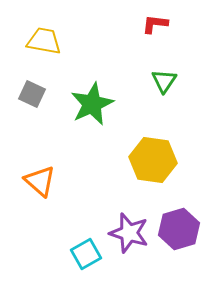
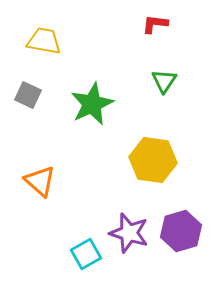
gray square: moved 4 px left, 1 px down
purple hexagon: moved 2 px right, 2 px down
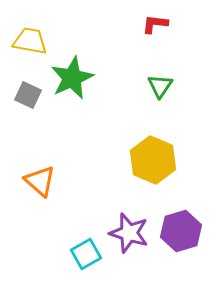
yellow trapezoid: moved 14 px left
green triangle: moved 4 px left, 5 px down
green star: moved 20 px left, 26 px up
yellow hexagon: rotated 15 degrees clockwise
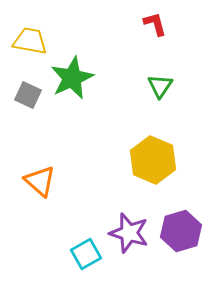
red L-shape: rotated 68 degrees clockwise
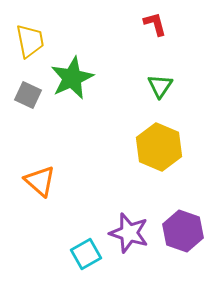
yellow trapezoid: rotated 69 degrees clockwise
yellow hexagon: moved 6 px right, 13 px up
purple hexagon: moved 2 px right; rotated 24 degrees counterclockwise
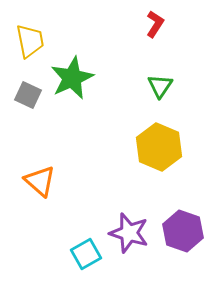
red L-shape: rotated 48 degrees clockwise
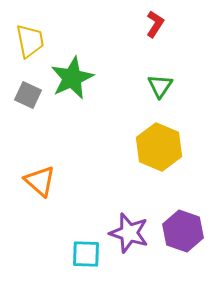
cyan square: rotated 32 degrees clockwise
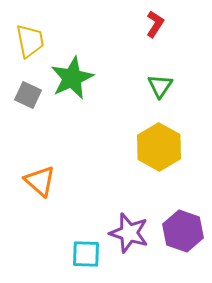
yellow hexagon: rotated 6 degrees clockwise
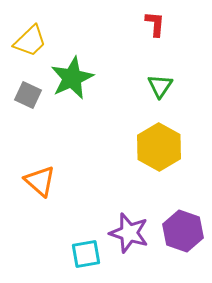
red L-shape: rotated 28 degrees counterclockwise
yellow trapezoid: rotated 57 degrees clockwise
cyan square: rotated 12 degrees counterclockwise
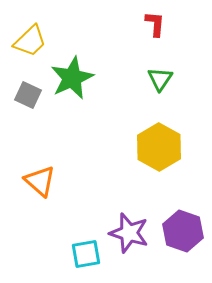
green triangle: moved 7 px up
